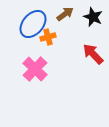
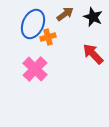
blue ellipse: rotated 16 degrees counterclockwise
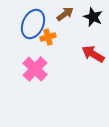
red arrow: rotated 15 degrees counterclockwise
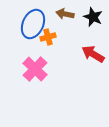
brown arrow: rotated 132 degrees counterclockwise
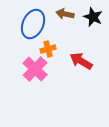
orange cross: moved 12 px down
red arrow: moved 12 px left, 7 px down
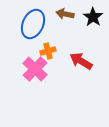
black star: rotated 12 degrees clockwise
orange cross: moved 2 px down
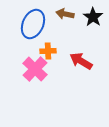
orange cross: rotated 14 degrees clockwise
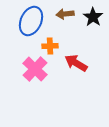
brown arrow: rotated 18 degrees counterclockwise
blue ellipse: moved 2 px left, 3 px up
orange cross: moved 2 px right, 5 px up
red arrow: moved 5 px left, 2 px down
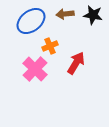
black star: moved 2 px up; rotated 24 degrees counterclockwise
blue ellipse: rotated 28 degrees clockwise
orange cross: rotated 21 degrees counterclockwise
red arrow: rotated 90 degrees clockwise
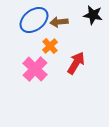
brown arrow: moved 6 px left, 8 px down
blue ellipse: moved 3 px right, 1 px up
orange cross: rotated 21 degrees counterclockwise
